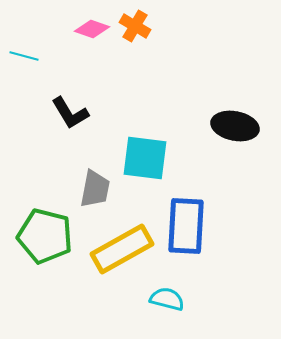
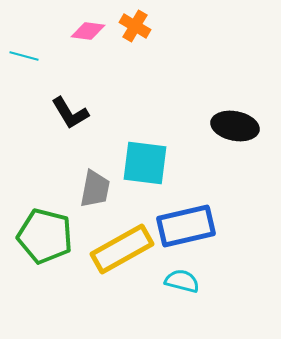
pink diamond: moved 4 px left, 2 px down; rotated 12 degrees counterclockwise
cyan square: moved 5 px down
blue rectangle: rotated 74 degrees clockwise
cyan semicircle: moved 15 px right, 18 px up
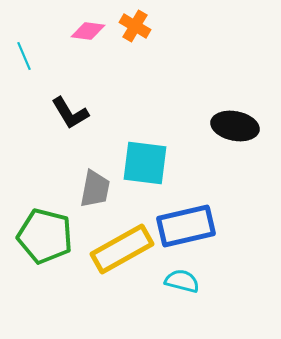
cyan line: rotated 52 degrees clockwise
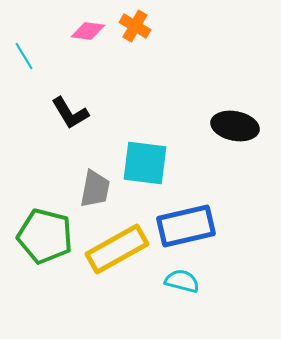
cyan line: rotated 8 degrees counterclockwise
yellow rectangle: moved 5 px left
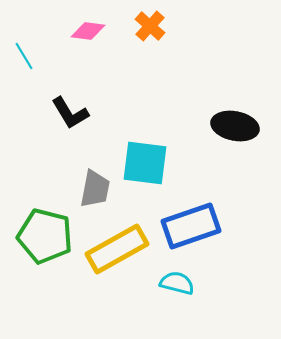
orange cross: moved 15 px right; rotated 12 degrees clockwise
blue rectangle: moved 5 px right; rotated 6 degrees counterclockwise
cyan semicircle: moved 5 px left, 2 px down
